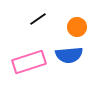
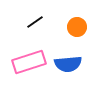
black line: moved 3 px left, 3 px down
blue semicircle: moved 1 px left, 9 px down
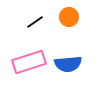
orange circle: moved 8 px left, 10 px up
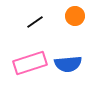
orange circle: moved 6 px right, 1 px up
pink rectangle: moved 1 px right, 1 px down
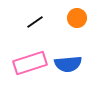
orange circle: moved 2 px right, 2 px down
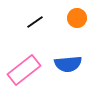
pink rectangle: moved 6 px left, 7 px down; rotated 20 degrees counterclockwise
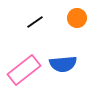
blue semicircle: moved 5 px left
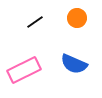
blue semicircle: moved 11 px right; rotated 28 degrees clockwise
pink rectangle: rotated 12 degrees clockwise
